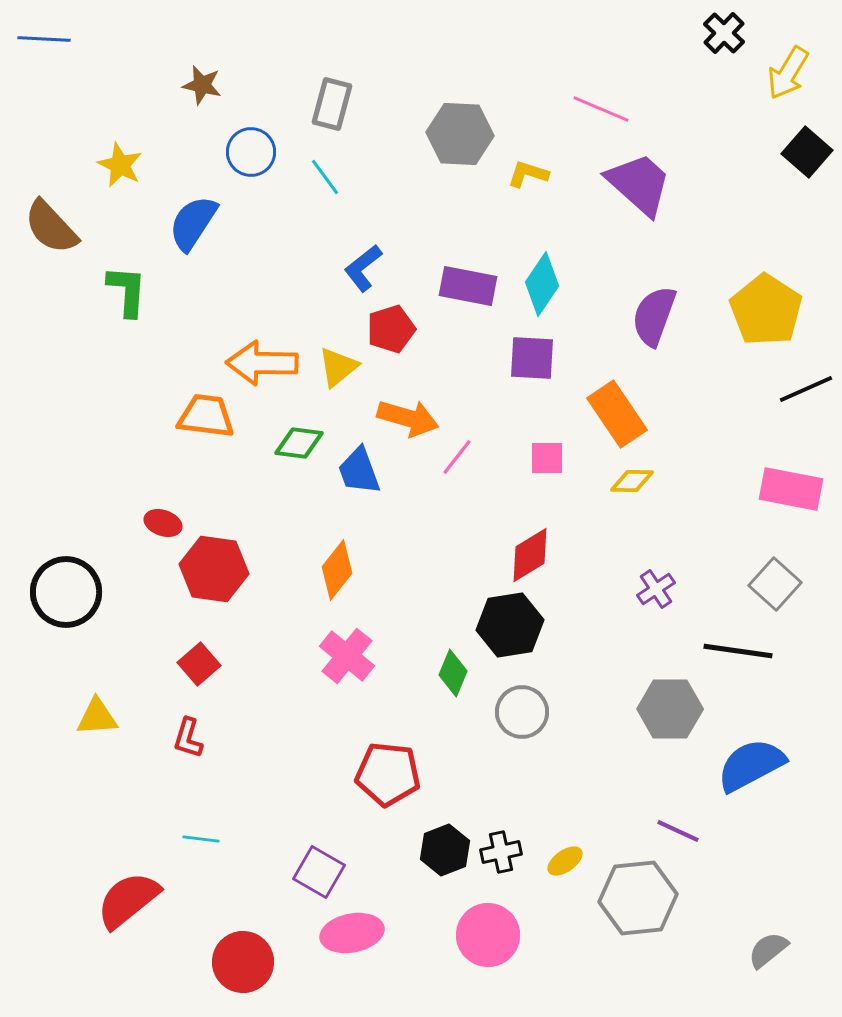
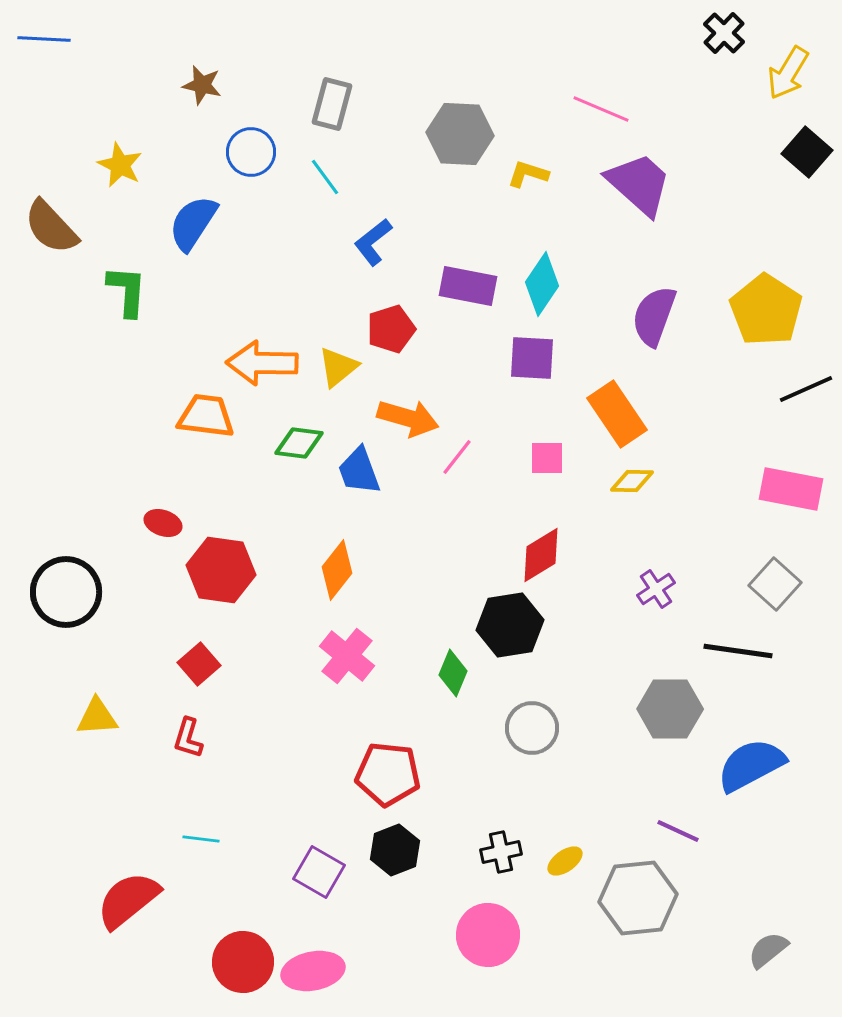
blue L-shape at (363, 268): moved 10 px right, 26 px up
red diamond at (530, 555): moved 11 px right
red hexagon at (214, 569): moved 7 px right, 1 px down
gray circle at (522, 712): moved 10 px right, 16 px down
black hexagon at (445, 850): moved 50 px left
pink ellipse at (352, 933): moved 39 px left, 38 px down
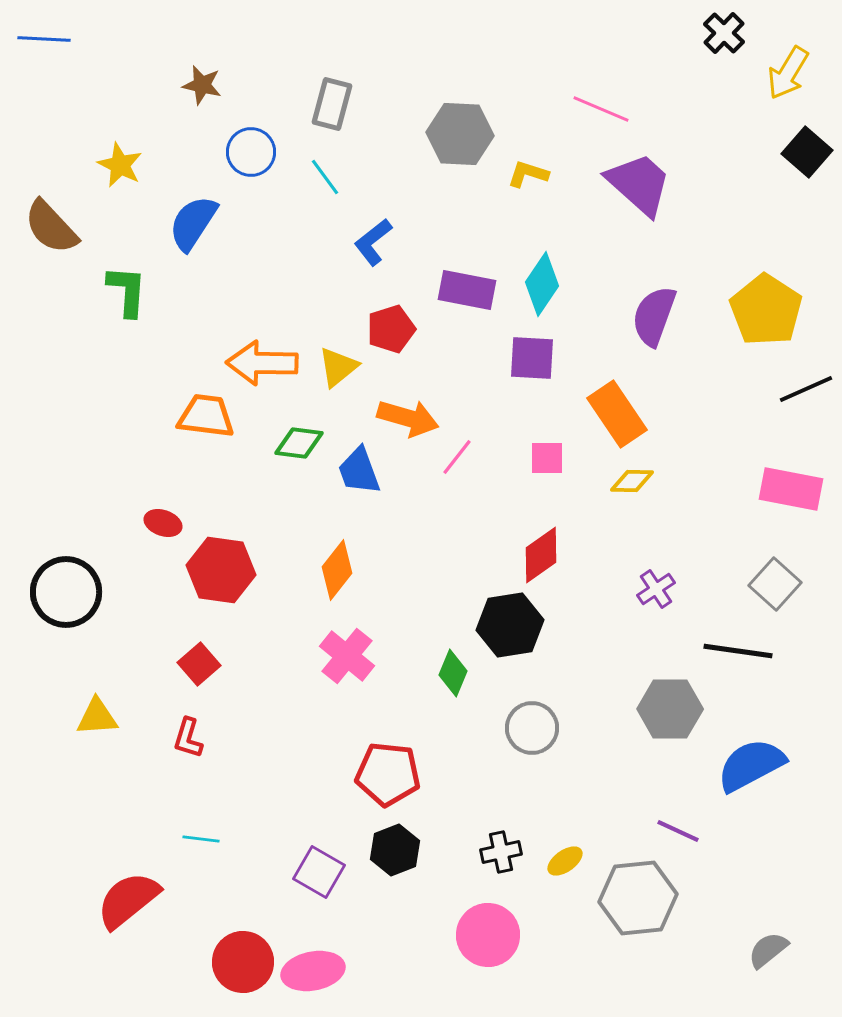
purple rectangle at (468, 286): moved 1 px left, 4 px down
red diamond at (541, 555): rotated 4 degrees counterclockwise
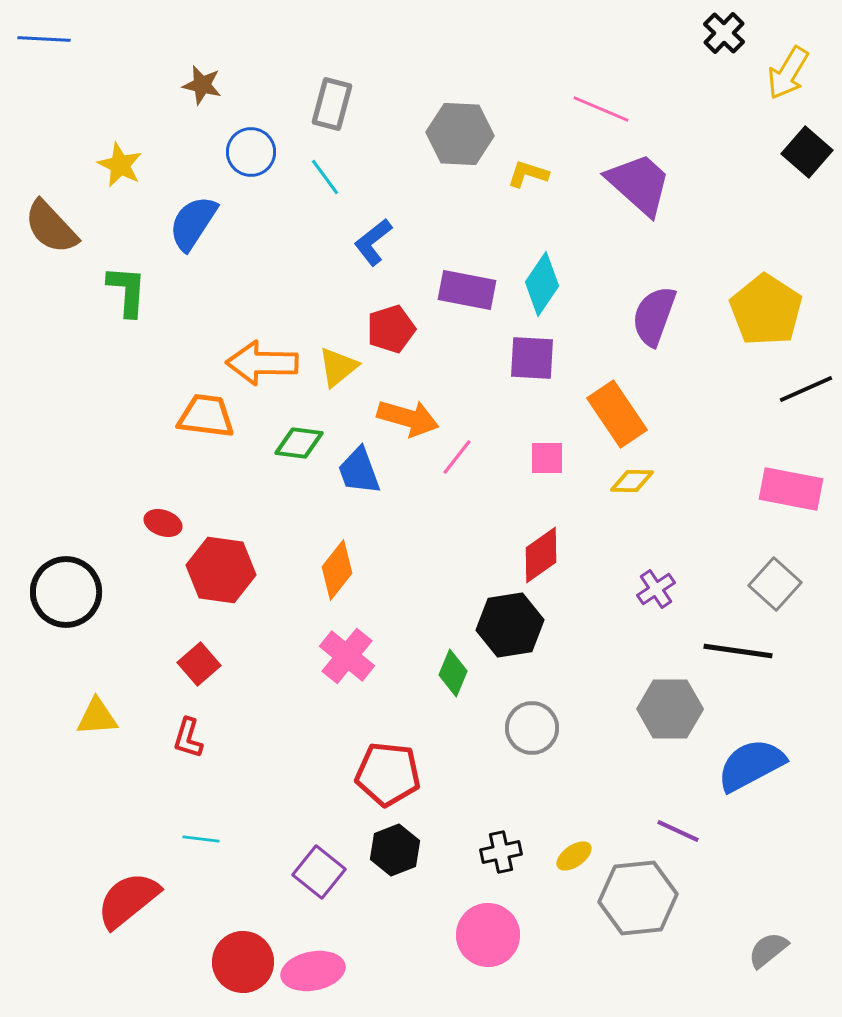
yellow ellipse at (565, 861): moved 9 px right, 5 px up
purple square at (319, 872): rotated 9 degrees clockwise
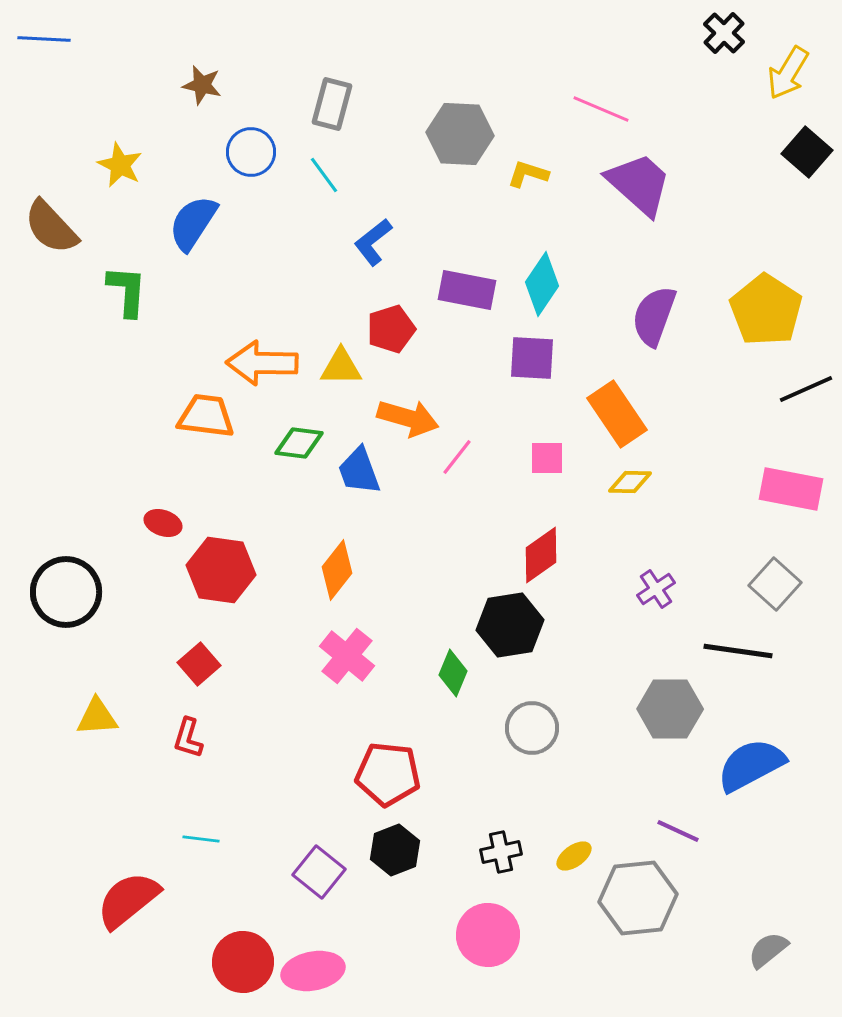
cyan line at (325, 177): moved 1 px left, 2 px up
yellow triangle at (338, 367): moved 3 px right; rotated 39 degrees clockwise
yellow diamond at (632, 481): moved 2 px left, 1 px down
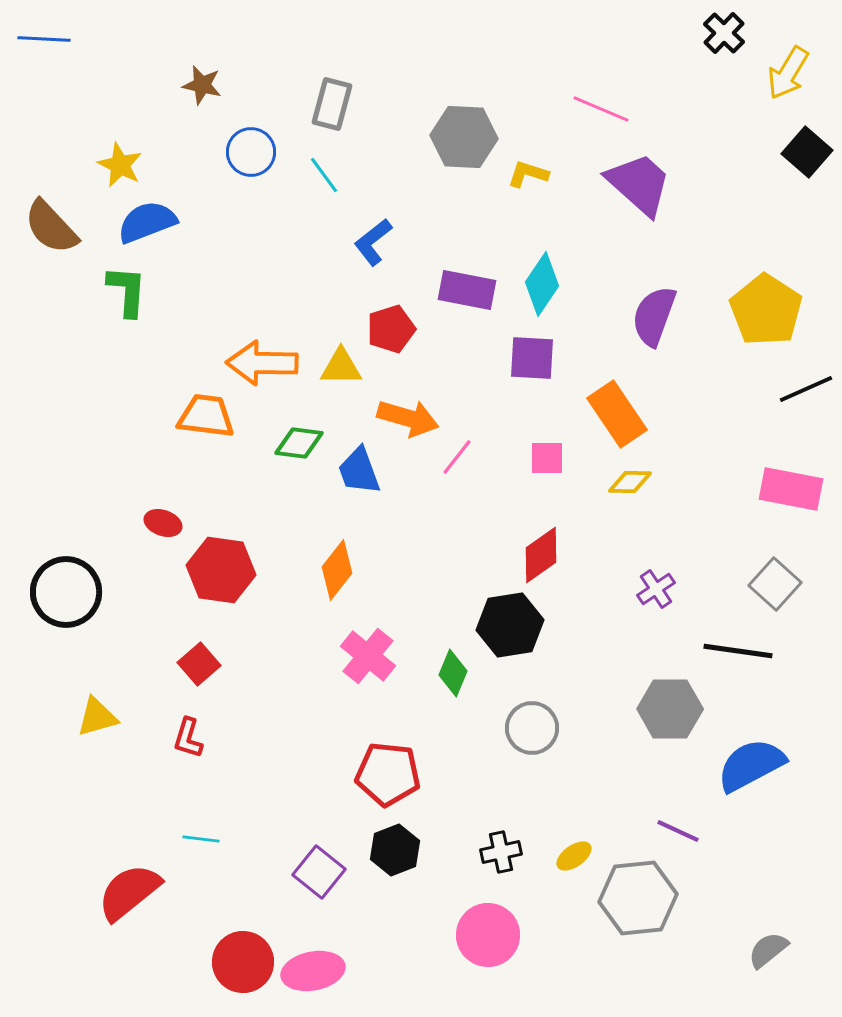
gray hexagon at (460, 134): moved 4 px right, 3 px down
blue semicircle at (193, 223): moved 46 px left, 1 px up; rotated 36 degrees clockwise
pink cross at (347, 656): moved 21 px right
yellow triangle at (97, 717): rotated 12 degrees counterclockwise
red semicircle at (128, 900): moved 1 px right, 8 px up
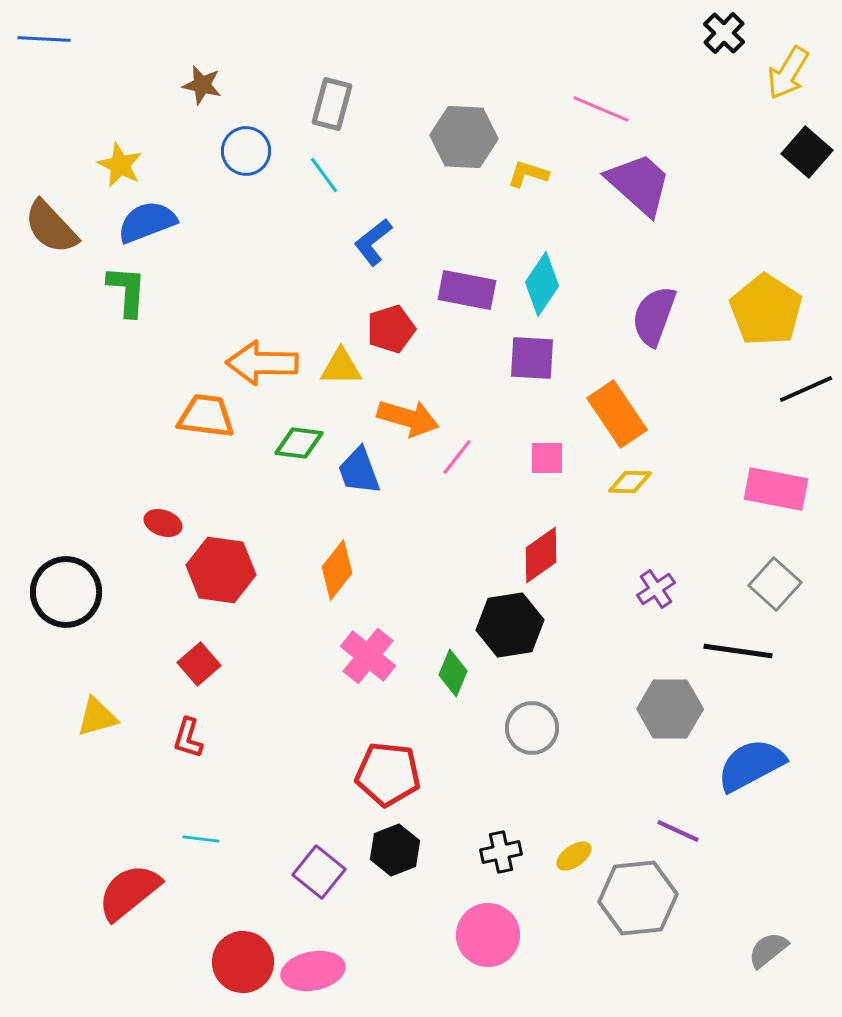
blue circle at (251, 152): moved 5 px left, 1 px up
pink rectangle at (791, 489): moved 15 px left
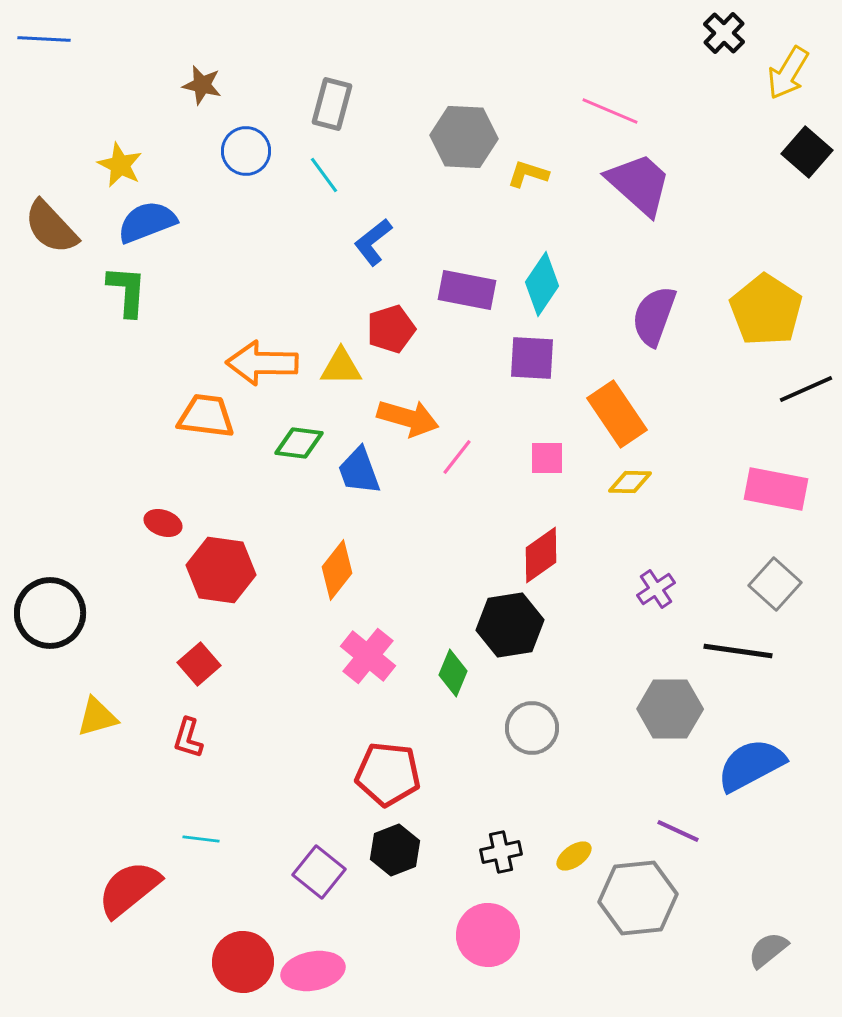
pink line at (601, 109): moved 9 px right, 2 px down
black circle at (66, 592): moved 16 px left, 21 px down
red semicircle at (129, 892): moved 3 px up
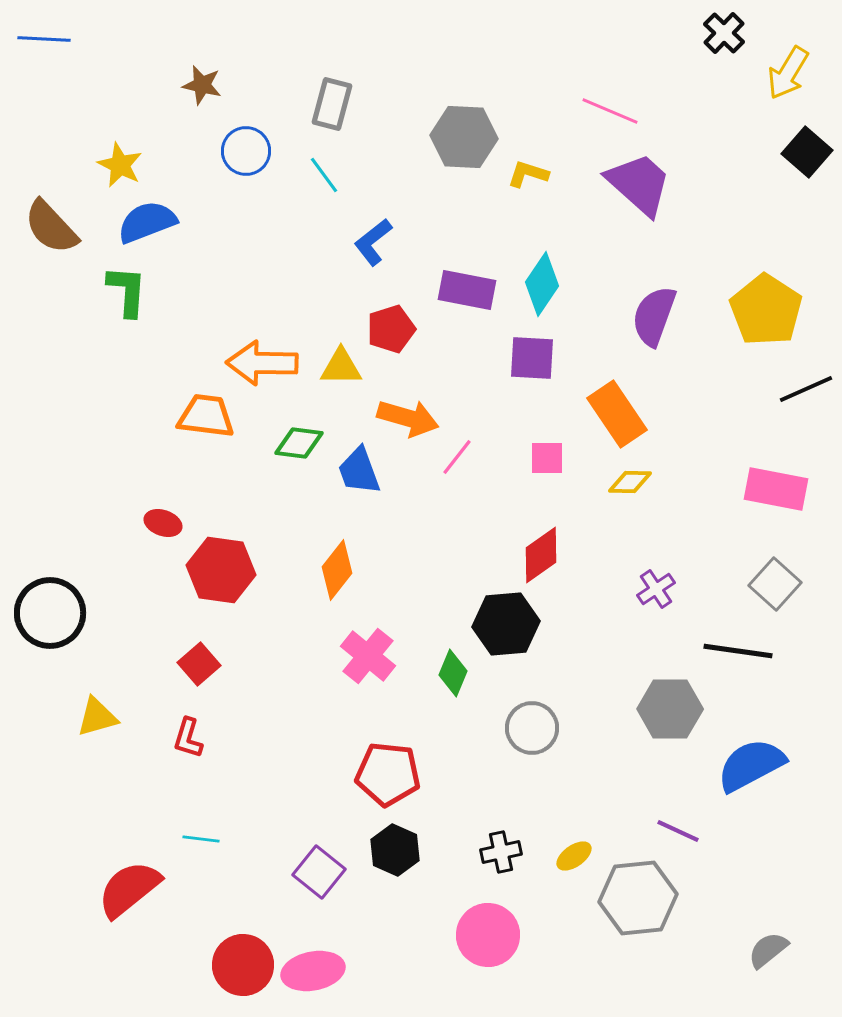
black hexagon at (510, 625): moved 4 px left, 1 px up; rotated 4 degrees clockwise
black hexagon at (395, 850): rotated 15 degrees counterclockwise
red circle at (243, 962): moved 3 px down
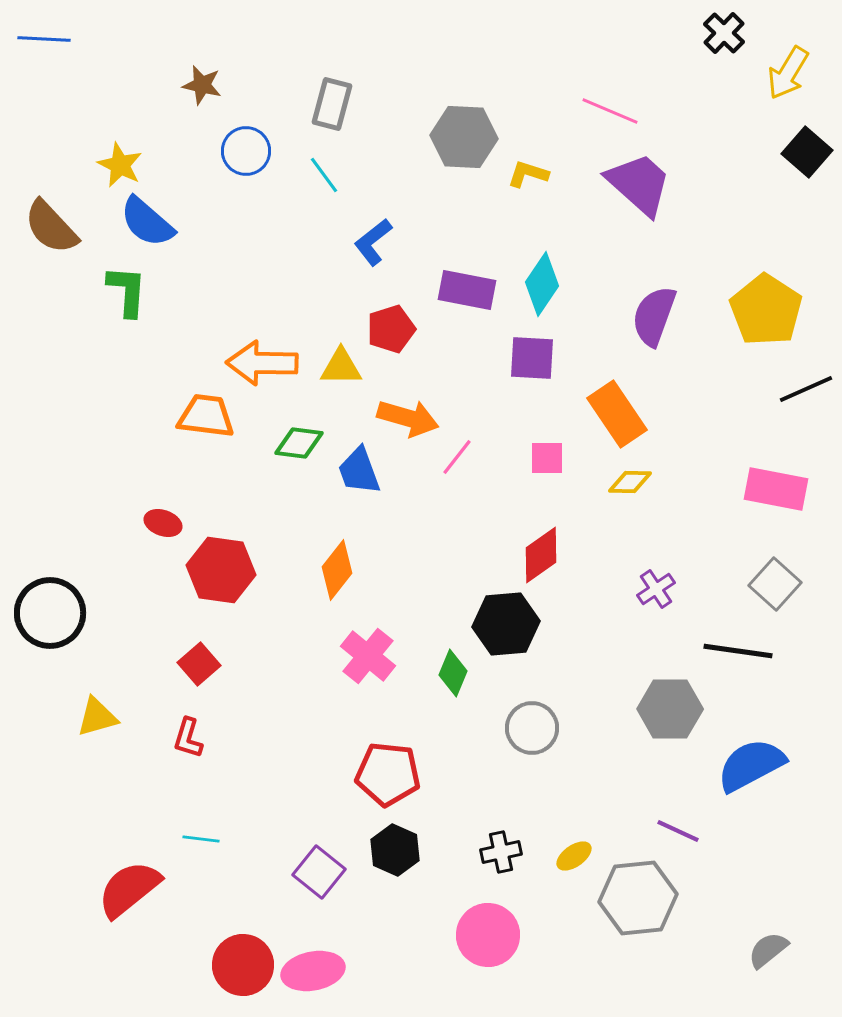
blue semicircle at (147, 222): rotated 118 degrees counterclockwise
